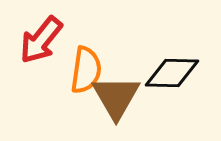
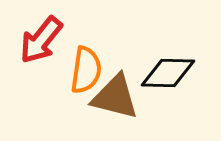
black diamond: moved 4 px left
brown triangle: moved 1 px left; rotated 46 degrees counterclockwise
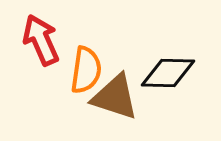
red arrow: rotated 117 degrees clockwise
brown triangle: rotated 4 degrees clockwise
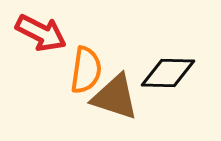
red arrow: moved 7 px up; rotated 141 degrees clockwise
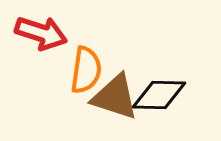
red arrow: rotated 9 degrees counterclockwise
black diamond: moved 9 px left, 22 px down
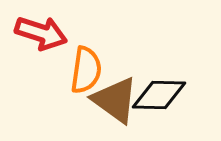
brown triangle: moved 3 px down; rotated 18 degrees clockwise
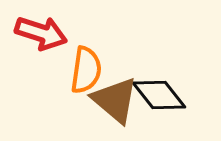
black diamond: rotated 50 degrees clockwise
brown triangle: rotated 4 degrees clockwise
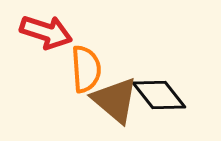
red arrow: moved 5 px right, 1 px up
orange semicircle: moved 1 px up; rotated 12 degrees counterclockwise
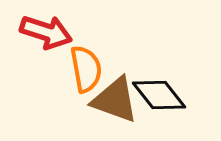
orange semicircle: rotated 6 degrees counterclockwise
brown triangle: rotated 20 degrees counterclockwise
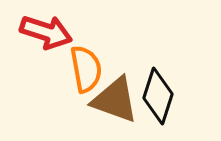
black diamond: moved 1 px left, 1 px down; rotated 56 degrees clockwise
